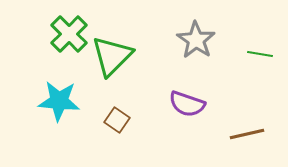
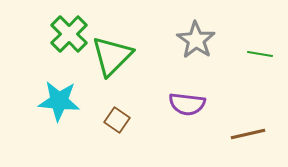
purple semicircle: rotated 12 degrees counterclockwise
brown line: moved 1 px right
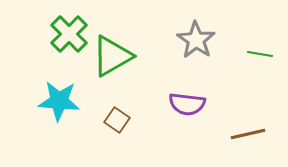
green triangle: rotated 15 degrees clockwise
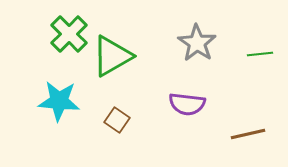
gray star: moved 1 px right, 3 px down
green line: rotated 15 degrees counterclockwise
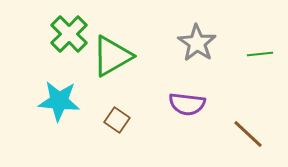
brown line: rotated 56 degrees clockwise
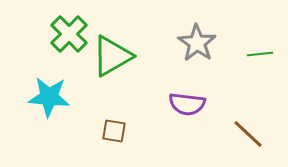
cyan star: moved 10 px left, 4 px up
brown square: moved 3 px left, 11 px down; rotated 25 degrees counterclockwise
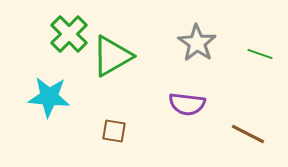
green line: rotated 25 degrees clockwise
brown line: rotated 16 degrees counterclockwise
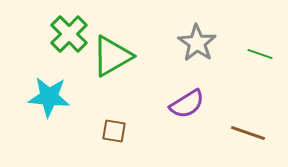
purple semicircle: rotated 39 degrees counterclockwise
brown line: moved 1 px up; rotated 8 degrees counterclockwise
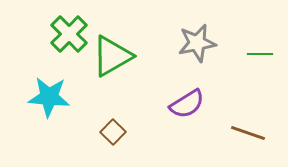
gray star: rotated 27 degrees clockwise
green line: rotated 20 degrees counterclockwise
brown square: moved 1 px left, 1 px down; rotated 35 degrees clockwise
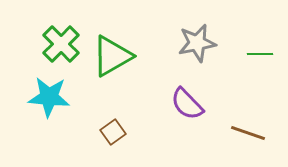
green cross: moved 8 px left, 10 px down
purple semicircle: rotated 78 degrees clockwise
brown square: rotated 10 degrees clockwise
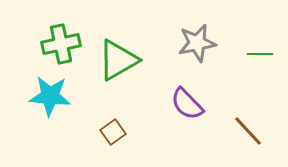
green cross: rotated 33 degrees clockwise
green triangle: moved 6 px right, 4 px down
cyan star: moved 1 px right, 1 px up
brown line: moved 2 px up; rotated 28 degrees clockwise
